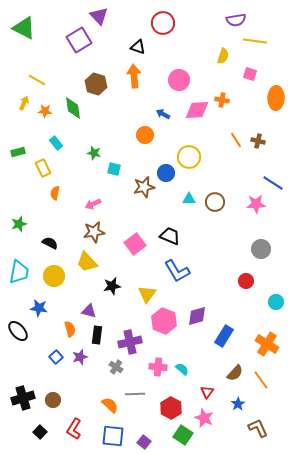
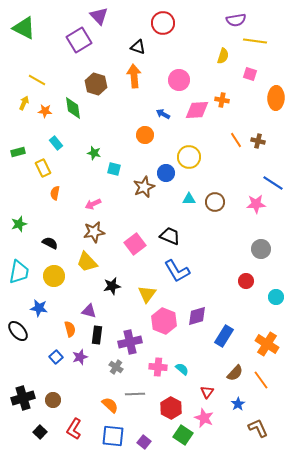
brown star at (144, 187): rotated 10 degrees counterclockwise
cyan circle at (276, 302): moved 5 px up
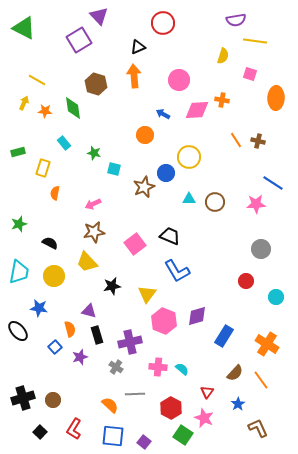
black triangle at (138, 47): rotated 42 degrees counterclockwise
cyan rectangle at (56, 143): moved 8 px right
yellow rectangle at (43, 168): rotated 42 degrees clockwise
black rectangle at (97, 335): rotated 24 degrees counterclockwise
blue square at (56, 357): moved 1 px left, 10 px up
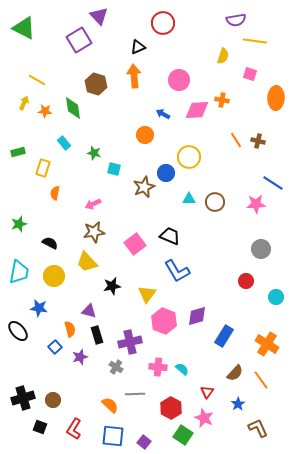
black square at (40, 432): moved 5 px up; rotated 24 degrees counterclockwise
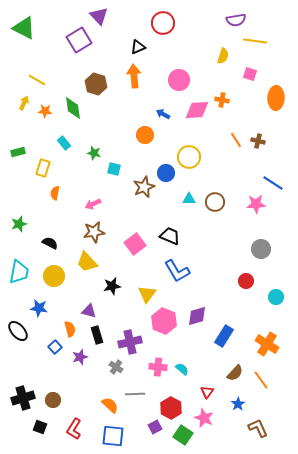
purple square at (144, 442): moved 11 px right, 15 px up; rotated 24 degrees clockwise
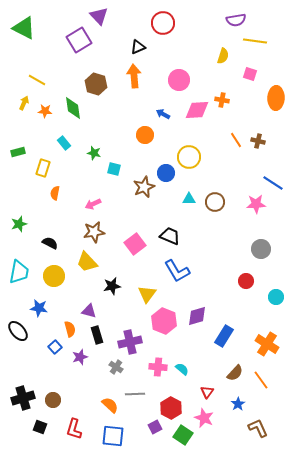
red L-shape at (74, 429): rotated 15 degrees counterclockwise
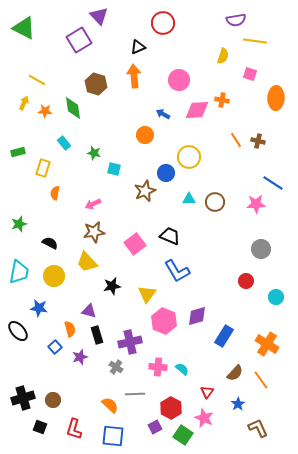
brown star at (144, 187): moved 1 px right, 4 px down
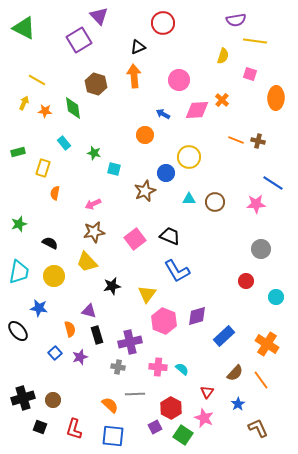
orange cross at (222, 100): rotated 32 degrees clockwise
orange line at (236, 140): rotated 35 degrees counterclockwise
pink square at (135, 244): moved 5 px up
blue rectangle at (224, 336): rotated 15 degrees clockwise
blue square at (55, 347): moved 6 px down
gray cross at (116, 367): moved 2 px right; rotated 24 degrees counterclockwise
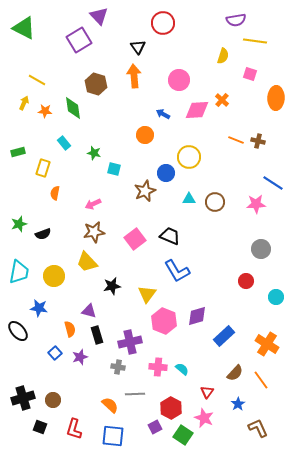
black triangle at (138, 47): rotated 42 degrees counterclockwise
black semicircle at (50, 243): moved 7 px left, 9 px up; rotated 133 degrees clockwise
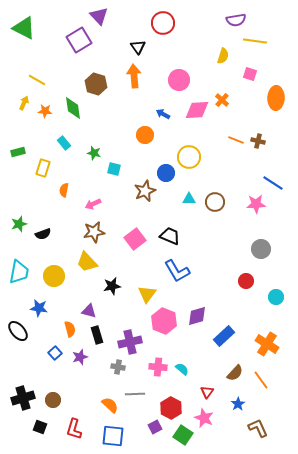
orange semicircle at (55, 193): moved 9 px right, 3 px up
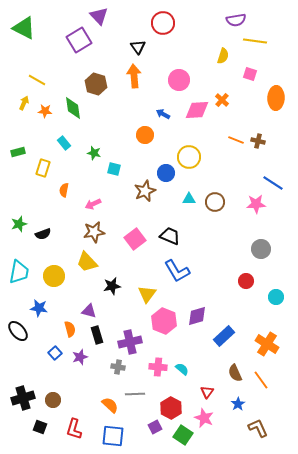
brown semicircle at (235, 373): rotated 114 degrees clockwise
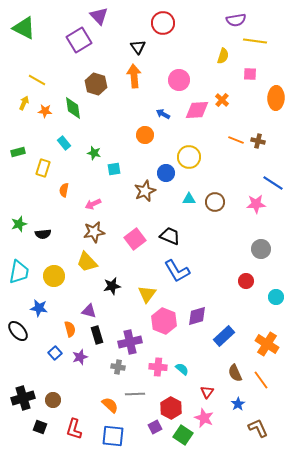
pink square at (250, 74): rotated 16 degrees counterclockwise
cyan square at (114, 169): rotated 24 degrees counterclockwise
black semicircle at (43, 234): rotated 14 degrees clockwise
